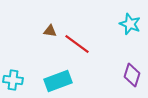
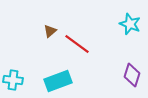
brown triangle: rotated 48 degrees counterclockwise
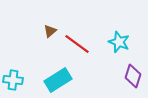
cyan star: moved 11 px left, 18 px down
purple diamond: moved 1 px right, 1 px down
cyan rectangle: moved 1 px up; rotated 12 degrees counterclockwise
